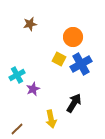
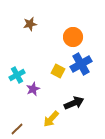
yellow square: moved 1 px left, 12 px down
black arrow: rotated 36 degrees clockwise
yellow arrow: rotated 54 degrees clockwise
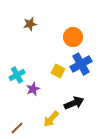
brown line: moved 1 px up
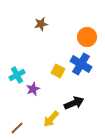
brown star: moved 11 px right
orange circle: moved 14 px right
blue cross: rotated 30 degrees counterclockwise
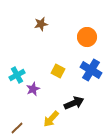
blue cross: moved 10 px right, 6 px down
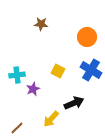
brown star: rotated 16 degrees clockwise
cyan cross: rotated 21 degrees clockwise
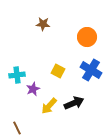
brown star: moved 2 px right
yellow arrow: moved 2 px left, 13 px up
brown line: rotated 72 degrees counterclockwise
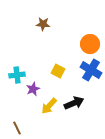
orange circle: moved 3 px right, 7 px down
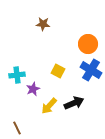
orange circle: moved 2 px left
